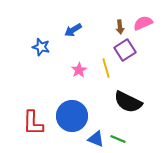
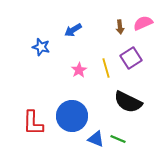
purple square: moved 6 px right, 8 px down
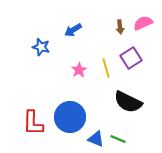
blue circle: moved 2 px left, 1 px down
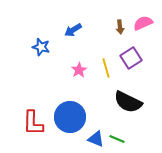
green line: moved 1 px left
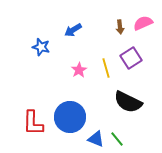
green line: rotated 28 degrees clockwise
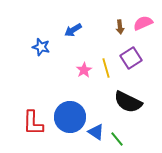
pink star: moved 5 px right
blue triangle: moved 7 px up; rotated 12 degrees clockwise
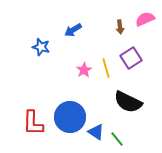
pink semicircle: moved 2 px right, 4 px up
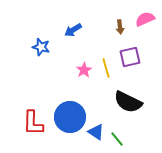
purple square: moved 1 px left, 1 px up; rotated 20 degrees clockwise
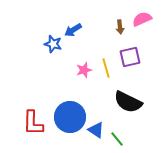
pink semicircle: moved 3 px left
blue star: moved 12 px right, 3 px up
pink star: rotated 14 degrees clockwise
blue triangle: moved 2 px up
